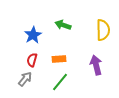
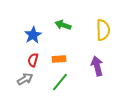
red semicircle: moved 1 px right
purple arrow: moved 1 px right, 1 px down
gray arrow: rotated 21 degrees clockwise
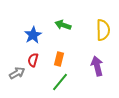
orange rectangle: rotated 72 degrees counterclockwise
gray arrow: moved 8 px left, 6 px up
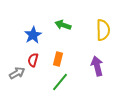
orange rectangle: moved 1 px left
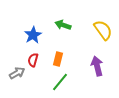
yellow semicircle: rotated 35 degrees counterclockwise
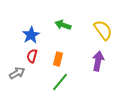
blue star: moved 2 px left
red semicircle: moved 1 px left, 4 px up
purple arrow: moved 1 px right, 5 px up; rotated 24 degrees clockwise
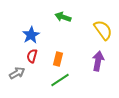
green arrow: moved 8 px up
green line: moved 2 px up; rotated 18 degrees clockwise
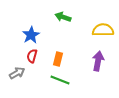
yellow semicircle: rotated 55 degrees counterclockwise
green line: rotated 54 degrees clockwise
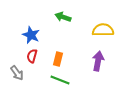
blue star: rotated 18 degrees counterclockwise
gray arrow: rotated 84 degrees clockwise
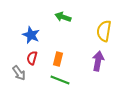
yellow semicircle: moved 1 px right, 1 px down; rotated 80 degrees counterclockwise
red semicircle: moved 2 px down
gray arrow: moved 2 px right
